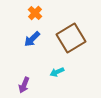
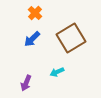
purple arrow: moved 2 px right, 2 px up
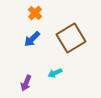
cyan arrow: moved 2 px left, 1 px down
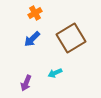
orange cross: rotated 16 degrees clockwise
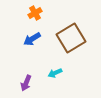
blue arrow: rotated 12 degrees clockwise
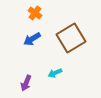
orange cross: rotated 24 degrees counterclockwise
